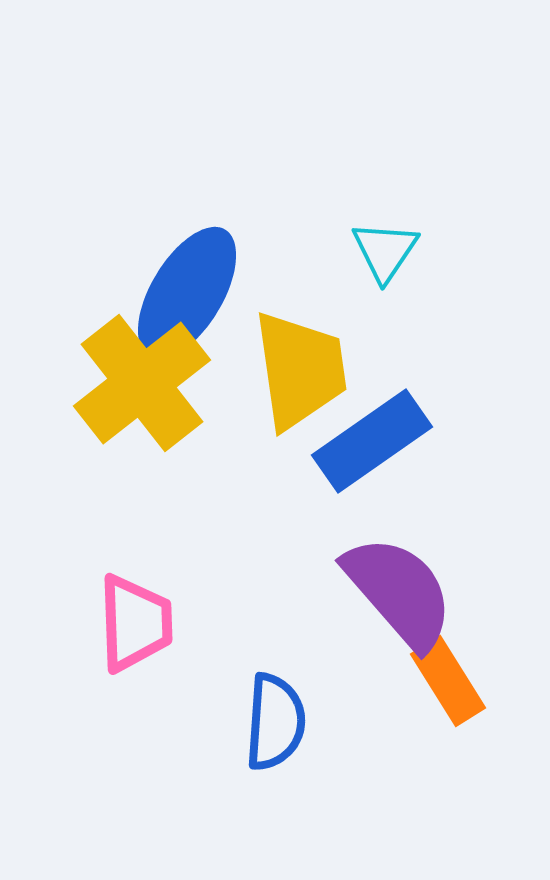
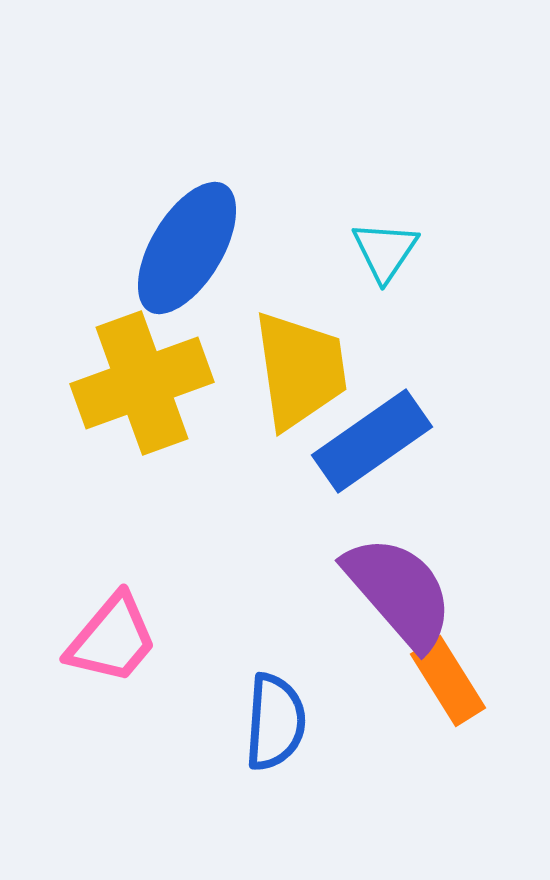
blue ellipse: moved 45 px up
yellow cross: rotated 18 degrees clockwise
pink trapezoid: moved 23 px left, 16 px down; rotated 42 degrees clockwise
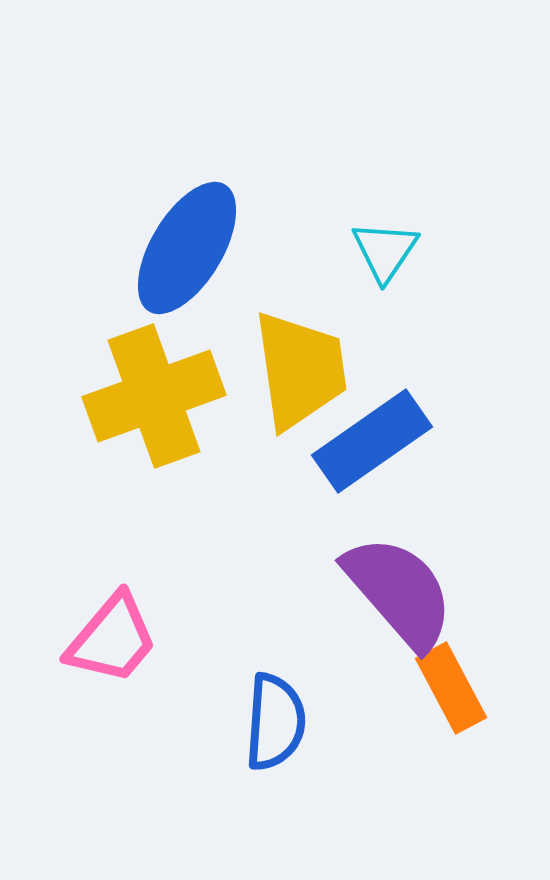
yellow cross: moved 12 px right, 13 px down
orange rectangle: moved 3 px right, 7 px down; rotated 4 degrees clockwise
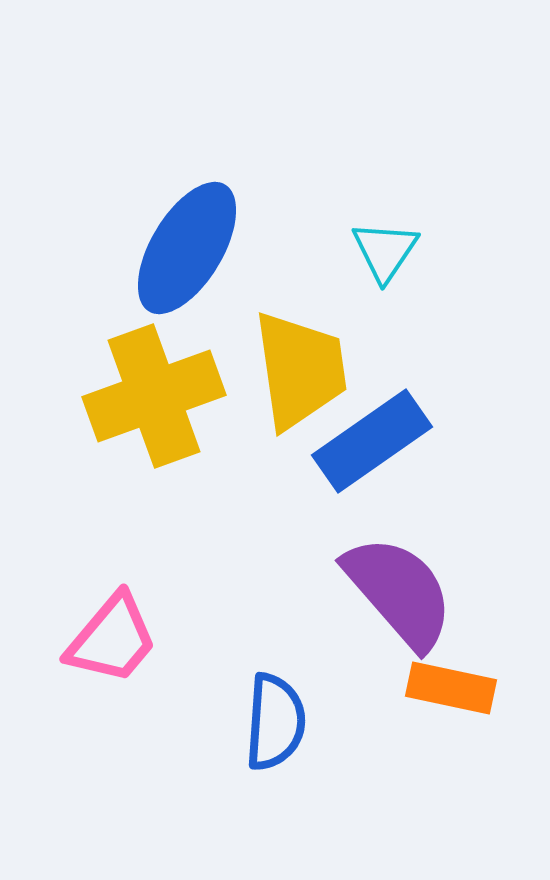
orange rectangle: rotated 50 degrees counterclockwise
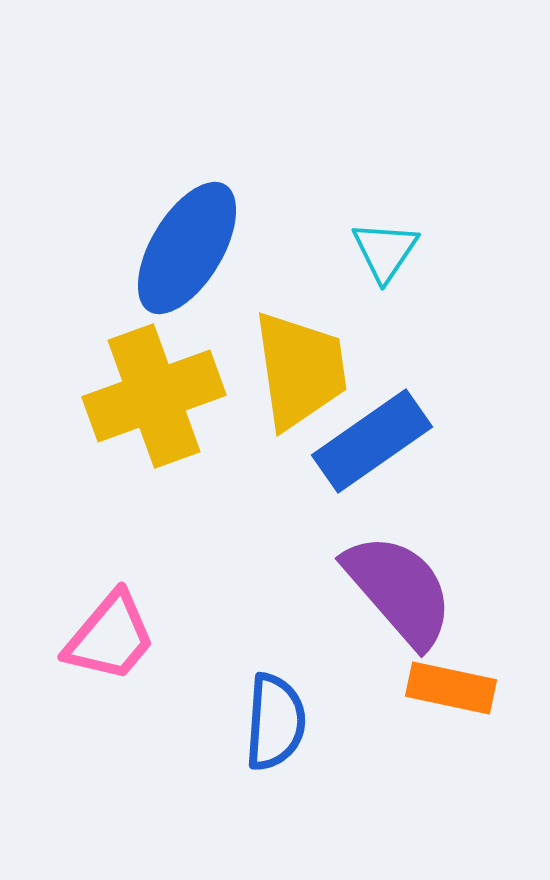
purple semicircle: moved 2 px up
pink trapezoid: moved 2 px left, 2 px up
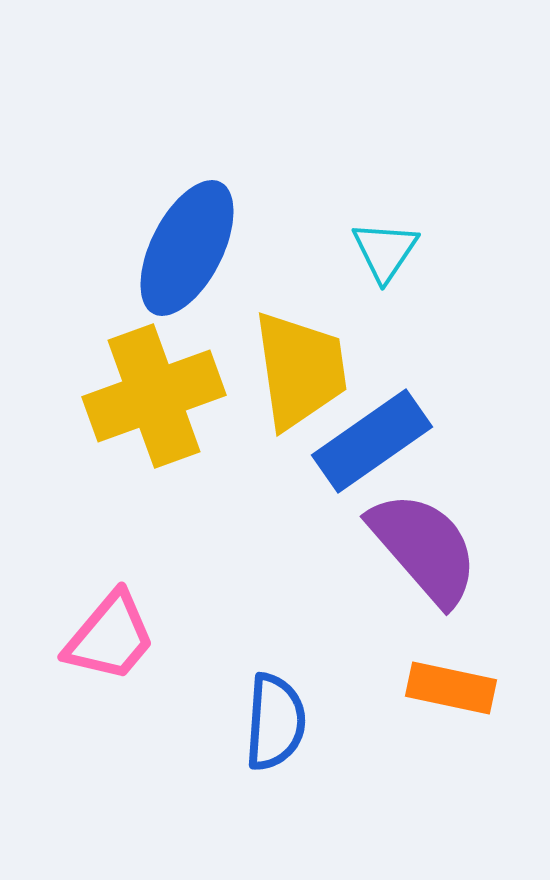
blue ellipse: rotated 4 degrees counterclockwise
purple semicircle: moved 25 px right, 42 px up
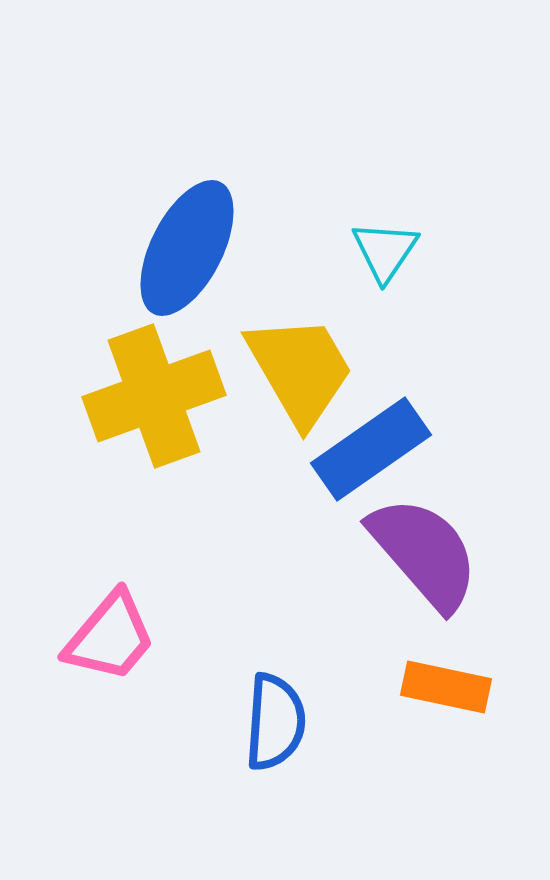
yellow trapezoid: rotated 22 degrees counterclockwise
blue rectangle: moved 1 px left, 8 px down
purple semicircle: moved 5 px down
orange rectangle: moved 5 px left, 1 px up
